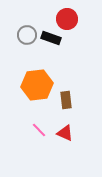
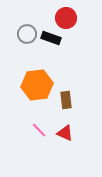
red circle: moved 1 px left, 1 px up
gray circle: moved 1 px up
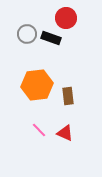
brown rectangle: moved 2 px right, 4 px up
